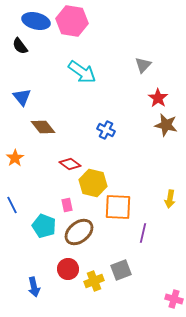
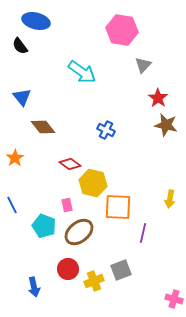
pink hexagon: moved 50 px right, 9 px down
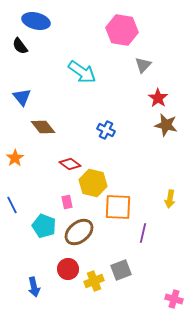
pink rectangle: moved 3 px up
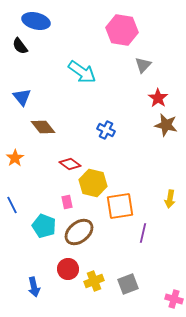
orange square: moved 2 px right, 1 px up; rotated 12 degrees counterclockwise
gray square: moved 7 px right, 14 px down
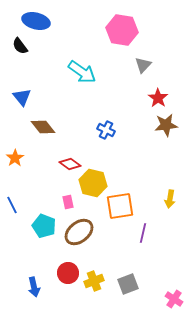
brown star: rotated 20 degrees counterclockwise
pink rectangle: moved 1 px right
red circle: moved 4 px down
pink cross: rotated 18 degrees clockwise
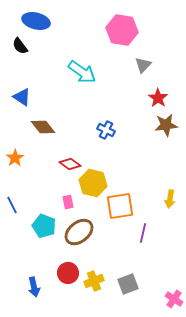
blue triangle: rotated 18 degrees counterclockwise
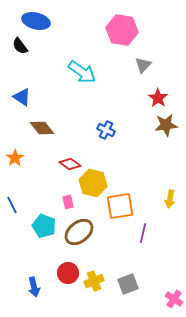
brown diamond: moved 1 px left, 1 px down
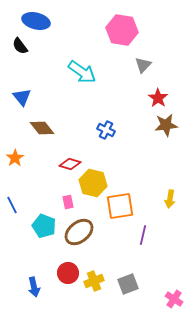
blue triangle: rotated 18 degrees clockwise
red diamond: rotated 20 degrees counterclockwise
purple line: moved 2 px down
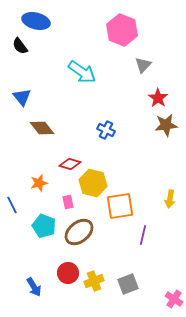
pink hexagon: rotated 12 degrees clockwise
orange star: moved 24 px right, 25 px down; rotated 18 degrees clockwise
blue arrow: rotated 18 degrees counterclockwise
